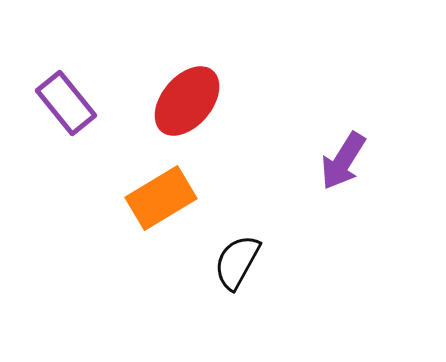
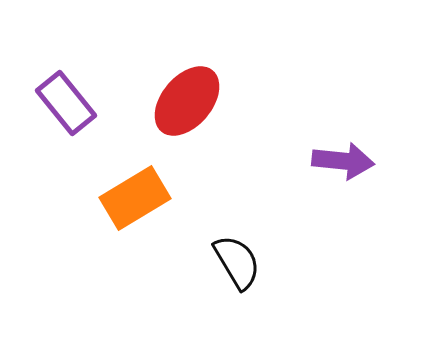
purple arrow: rotated 116 degrees counterclockwise
orange rectangle: moved 26 px left
black semicircle: rotated 120 degrees clockwise
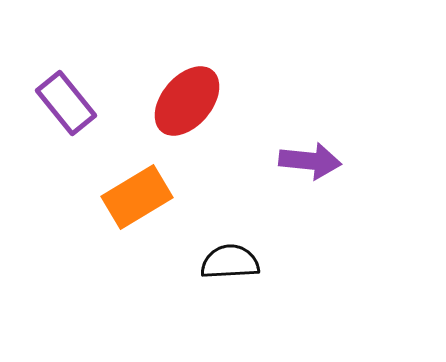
purple arrow: moved 33 px left
orange rectangle: moved 2 px right, 1 px up
black semicircle: moved 7 px left; rotated 62 degrees counterclockwise
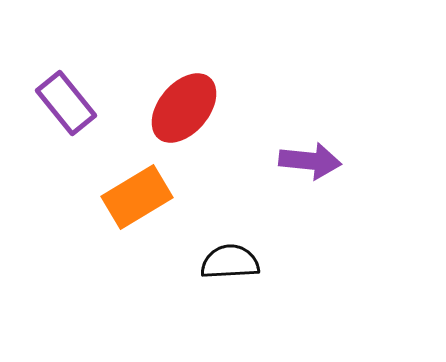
red ellipse: moved 3 px left, 7 px down
